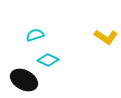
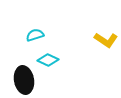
yellow L-shape: moved 3 px down
black ellipse: rotated 52 degrees clockwise
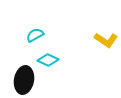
cyan semicircle: rotated 12 degrees counterclockwise
black ellipse: rotated 20 degrees clockwise
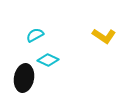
yellow L-shape: moved 2 px left, 4 px up
black ellipse: moved 2 px up
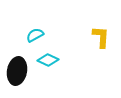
yellow L-shape: moved 3 px left, 1 px down; rotated 120 degrees counterclockwise
black ellipse: moved 7 px left, 7 px up
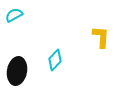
cyan semicircle: moved 21 px left, 20 px up
cyan diamond: moved 7 px right; rotated 70 degrees counterclockwise
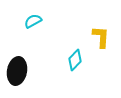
cyan semicircle: moved 19 px right, 6 px down
cyan diamond: moved 20 px right
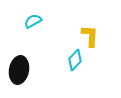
yellow L-shape: moved 11 px left, 1 px up
black ellipse: moved 2 px right, 1 px up
